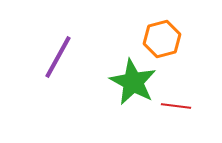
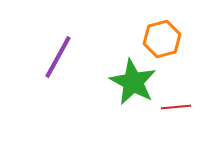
red line: moved 1 px down; rotated 12 degrees counterclockwise
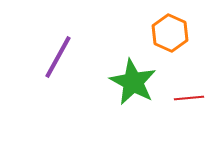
orange hexagon: moved 8 px right, 6 px up; rotated 21 degrees counterclockwise
red line: moved 13 px right, 9 px up
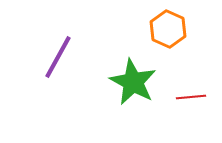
orange hexagon: moved 2 px left, 4 px up
red line: moved 2 px right, 1 px up
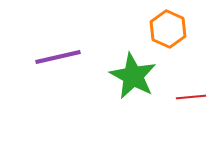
purple line: rotated 48 degrees clockwise
green star: moved 6 px up
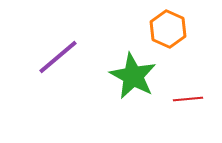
purple line: rotated 27 degrees counterclockwise
red line: moved 3 px left, 2 px down
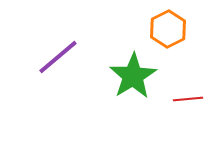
orange hexagon: rotated 9 degrees clockwise
green star: rotated 12 degrees clockwise
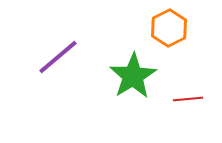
orange hexagon: moved 1 px right, 1 px up
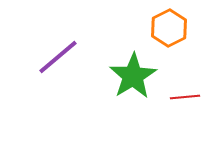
red line: moved 3 px left, 2 px up
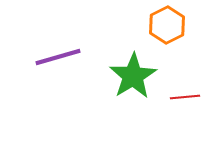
orange hexagon: moved 2 px left, 3 px up
purple line: rotated 24 degrees clockwise
